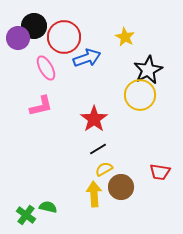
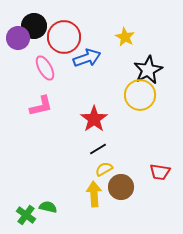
pink ellipse: moved 1 px left
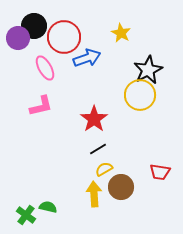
yellow star: moved 4 px left, 4 px up
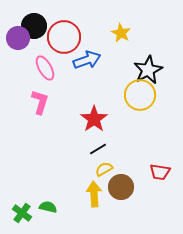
blue arrow: moved 2 px down
pink L-shape: moved 1 px left, 4 px up; rotated 60 degrees counterclockwise
green cross: moved 4 px left, 2 px up
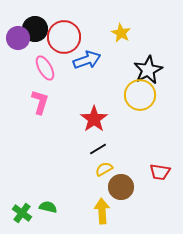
black circle: moved 1 px right, 3 px down
yellow arrow: moved 8 px right, 17 px down
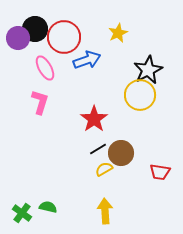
yellow star: moved 3 px left; rotated 18 degrees clockwise
brown circle: moved 34 px up
yellow arrow: moved 3 px right
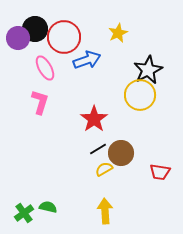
green cross: moved 2 px right; rotated 18 degrees clockwise
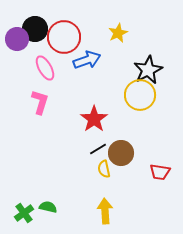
purple circle: moved 1 px left, 1 px down
yellow semicircle: rotated 72 degrees counterclockwise
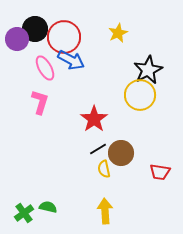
blue arrow: moved 16 px left; rotated 48 degrees clockwise
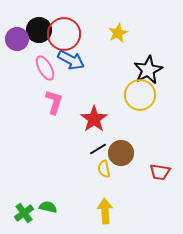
black circle: moved 4 px right, 1 px down
red circle: moved 3 px up
pink L-shape: moved 14 px right
